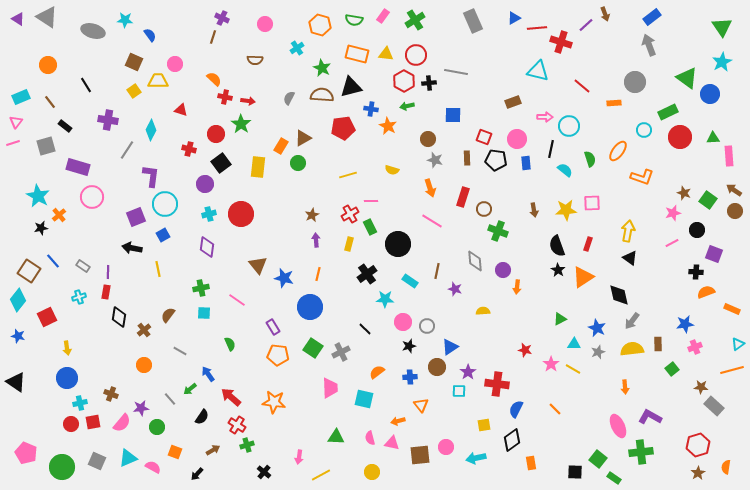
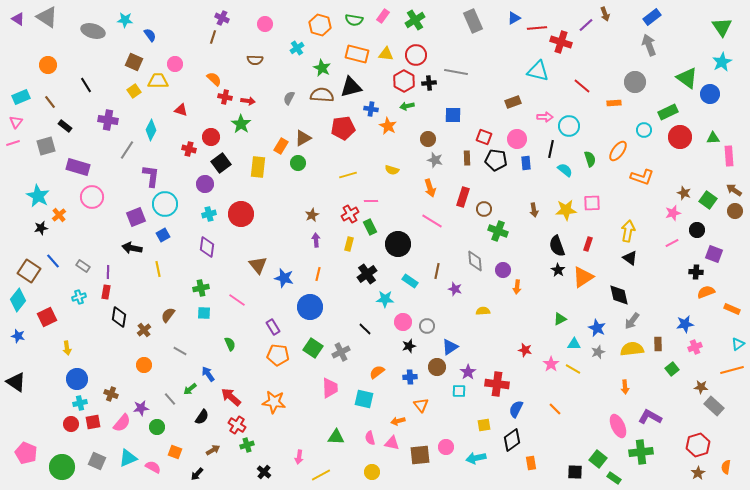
red circle at (216, 134): moved 5 px left, 3 px down
blue circle at (67, 378): moved 10 px right, 1 px down
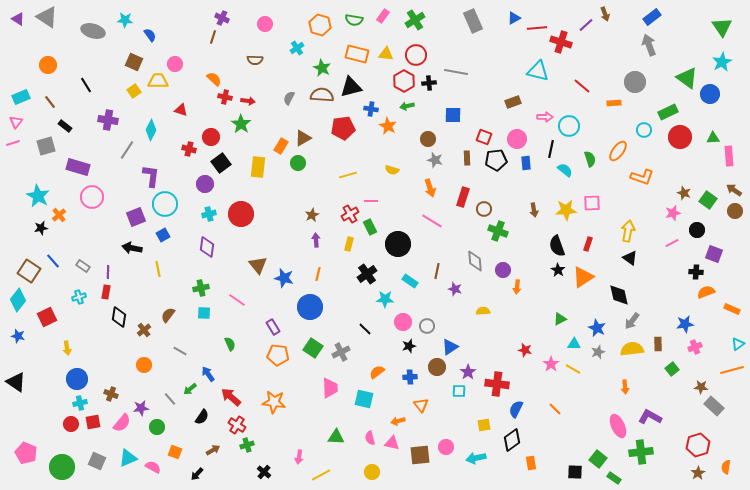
black pentagon at (496, 160): rotated 15 degrees counterclockwise
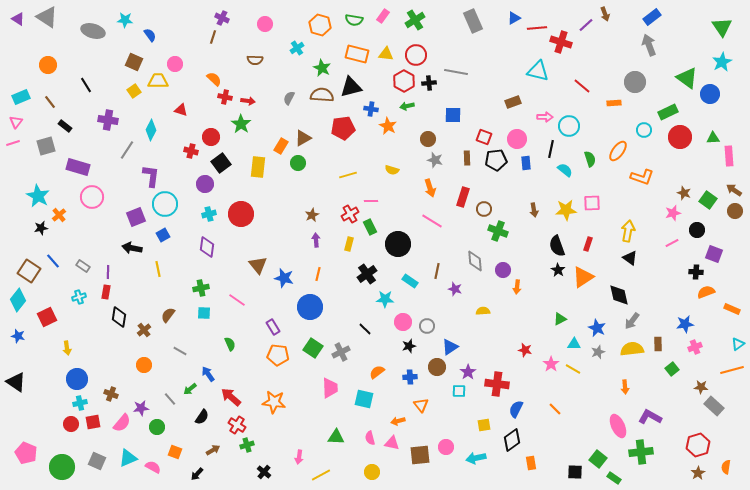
red cross at (189, 149): moved 2 px right, 2 px down
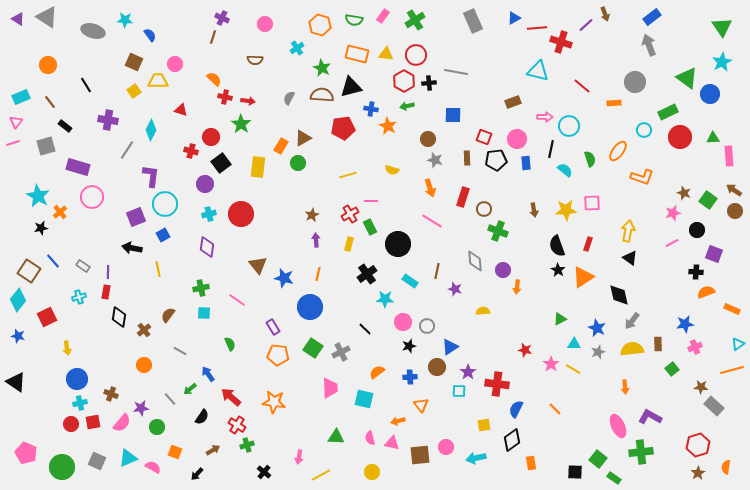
orange cross at (59, 215): moved 1 px right, 3 px up
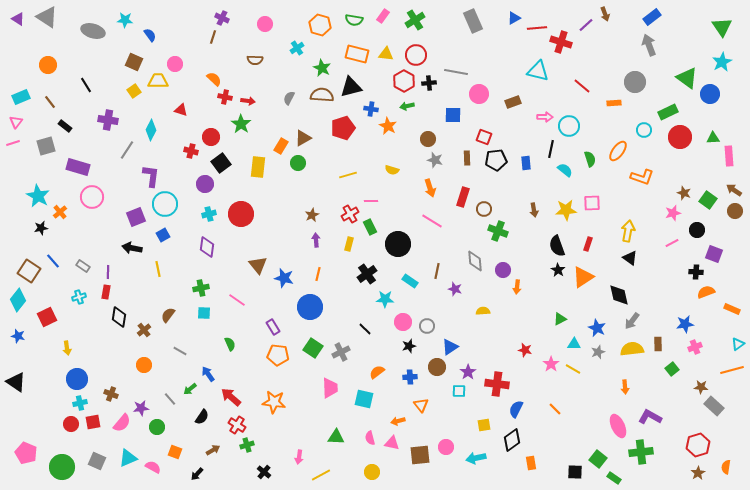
red pentagon at (343, 128): rotated 10 degrees counterclockwise
pink circle at (517, 139): moved 38 px left, 45 px up
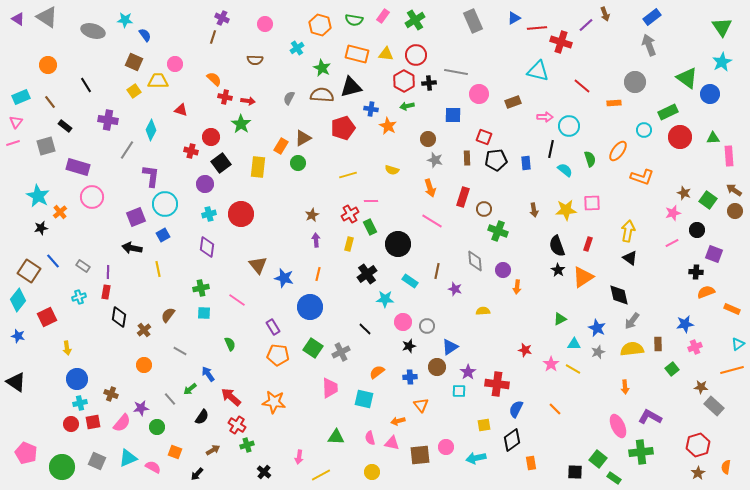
blue semicircle at (150, 35): moved 5 px left
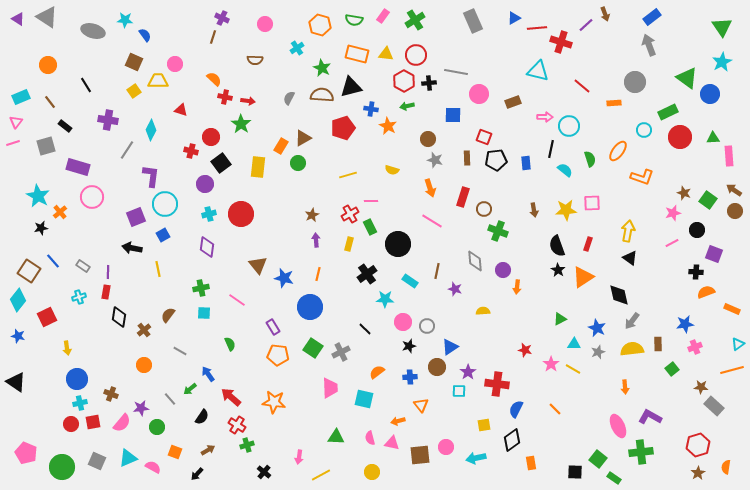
brown arrow at (213, 450): moved 5 px left
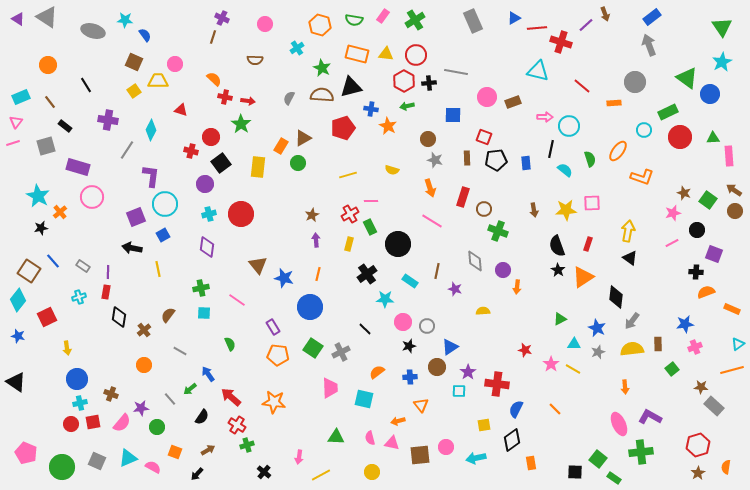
pink circle at (479, 94): moved 8 px right, 3 px down
black diamond at (619, 295): moved 3 px left, 2 px down; rotated 20 degrees clockwise
pink ellipse at (618, 426): moved 1 px right, 2 px up
